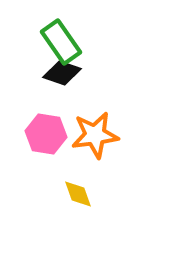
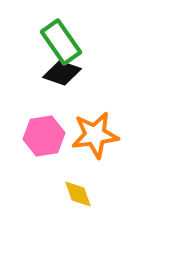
pink hexagon: moved 2 px left, 2 px down; rotated 18 degrees counterclockwise
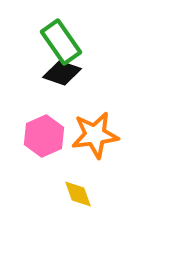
pink hexagon: rotated 15 degrees counterclockwise
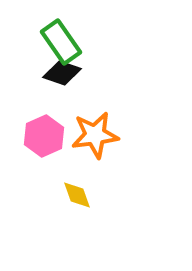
yellow diamond: moved 1 px left, 1 px down
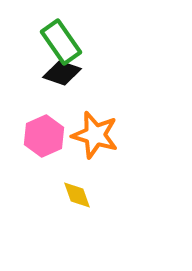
orange star: rotated 24 degrees clockwise
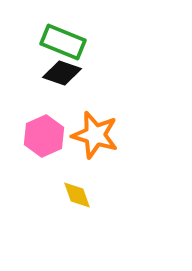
green rectangle: moved 2 px right; rotated 33 degrees counterclockwise
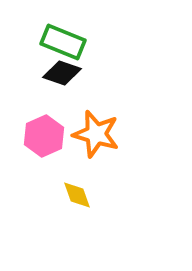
orange star: moved 1 px right, 1 px up
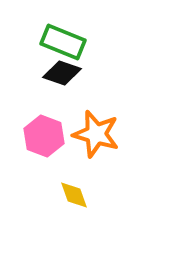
pink hexagon: rotated 15 degrees counterclockwise
yellow diamond: moved 3 px left
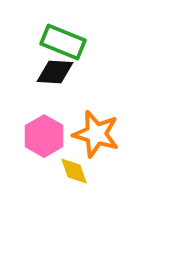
black diamond: moved 7 px left, 1 px up; rotated 15 degrees counterclockwise
pink hexagon: rotated 9 degrees clockwise
yellow diamond: moved 24 px up
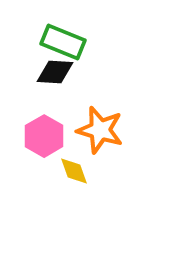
orange star: moved 4 px right, 4 px up
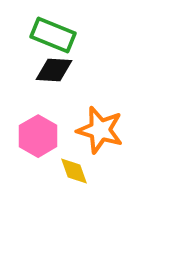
green rectangle: moved 10 px left, 7 px up
black diamond: moved 1 px left, 2 px up
pink hexagon: moved 6 px left
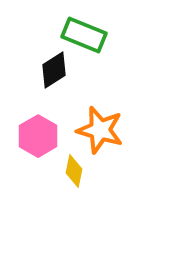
green rectangle: moved 31 px right
black diamond: rotated 36 degrees counterclockwise
yellow diamond: rotated 32 degrees clockwise
